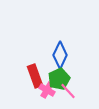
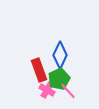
red rectangle: moved 4 px right, 6 px up
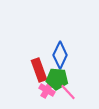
green pentagon: moved 2 px left; rotated 30 degrees clockwise
pink line: moved 1 px down
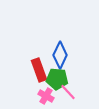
pink cross: moved 1 px left, 6 px down
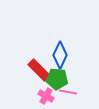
red rectangle: rotated 25 degrees counterclockwise
pink line: rotated 36 degrees counterclockwise
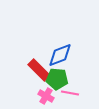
blue diamond: rotated 44 degrees clockwise
pink line: moved 2 px right, 1 px down
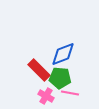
blue diamond: moved 3 px right, 1 px up
green pentagon: moved 3 px right, 1 px up
